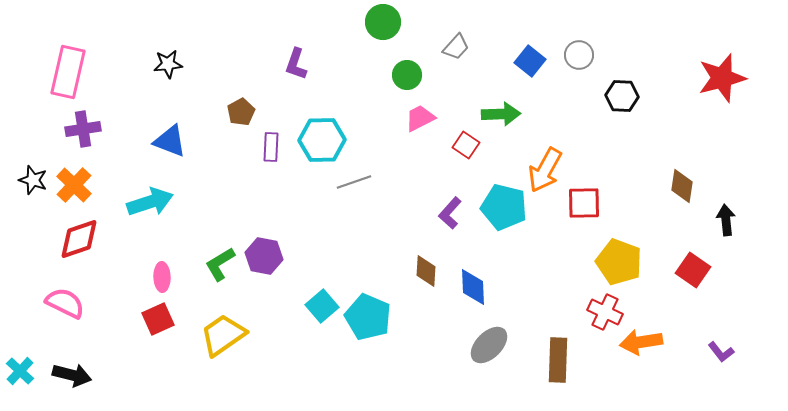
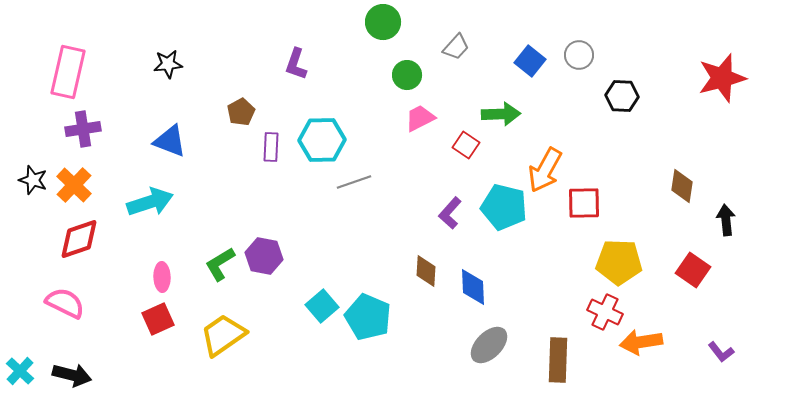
yellow pentagon at (619, 262): rotated 18 degrees counterclockwise
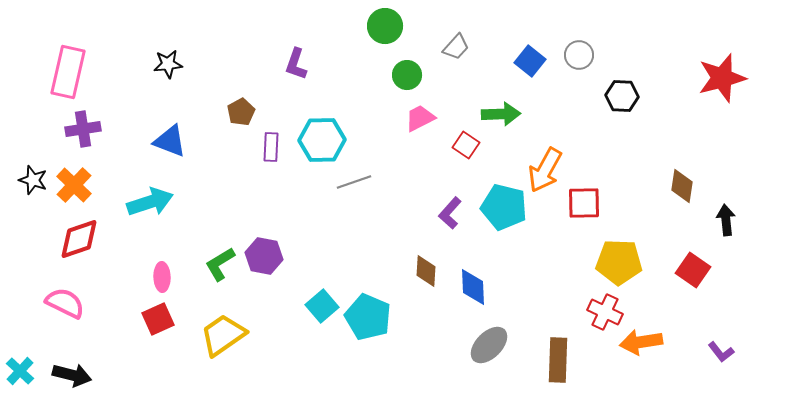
green circle at (383, 22): moved 2 px right, 4 px down
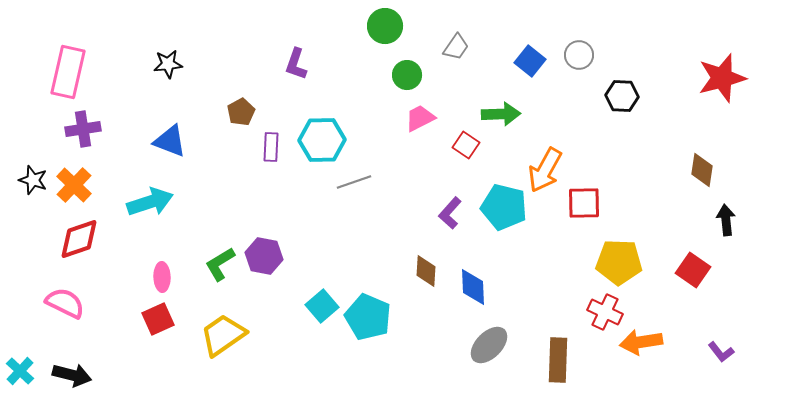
gray trapezoid at (456, 47): rotated 8 degrees counterclockwise
brown diamond at (682, 186): moved 20 px right, 16 px up
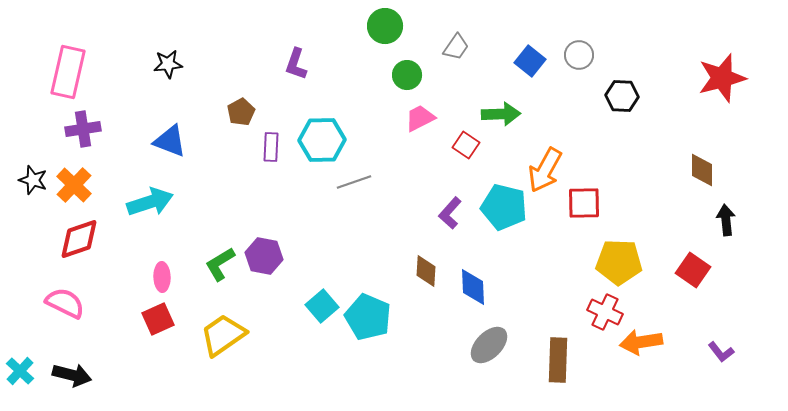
brown diamond at (702, 170): rotated 8 degrees counterclockwise
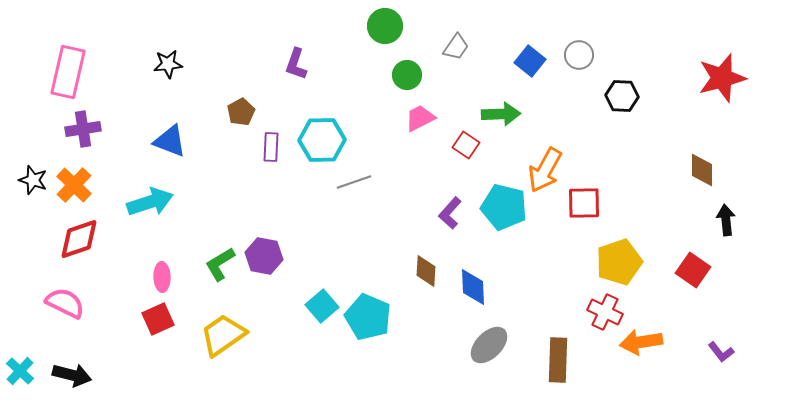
yellow pentagon at (619, 262): rotated 21 degrees counterclockwise
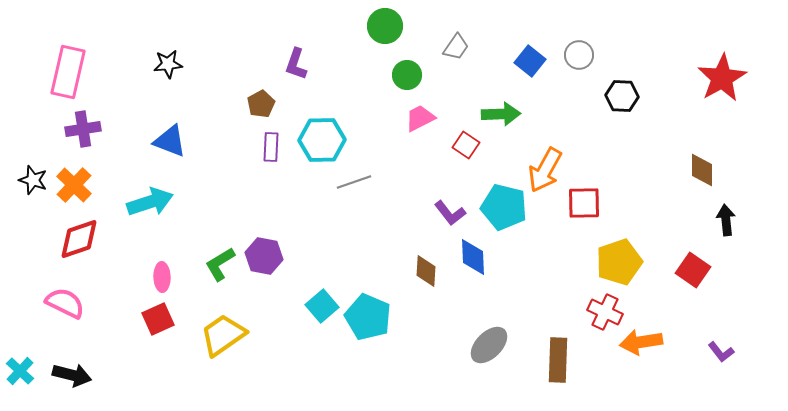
red star at (722, 78): rotated 15 degrees counterclockwise
brown pentagon at (241, 112): moved 20 px right, 8 px up
purple L-shape at (450, 213): rotated 80 degrees counterclockwise
blue diamond at (473, 287): moved 30 px up
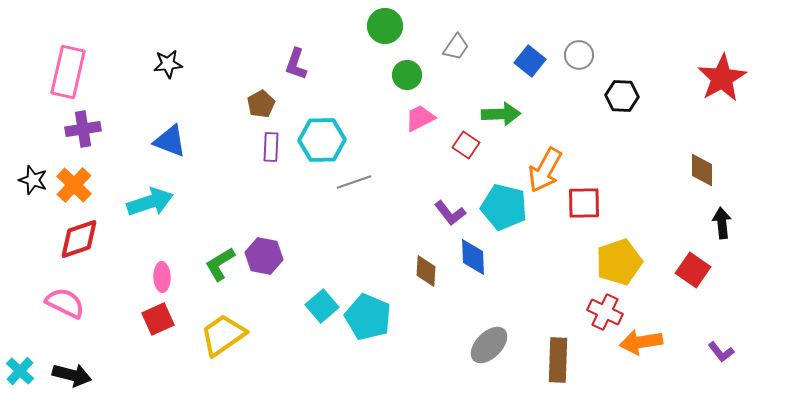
black arrow at (726, 220): moved 4 px left, 3 px down
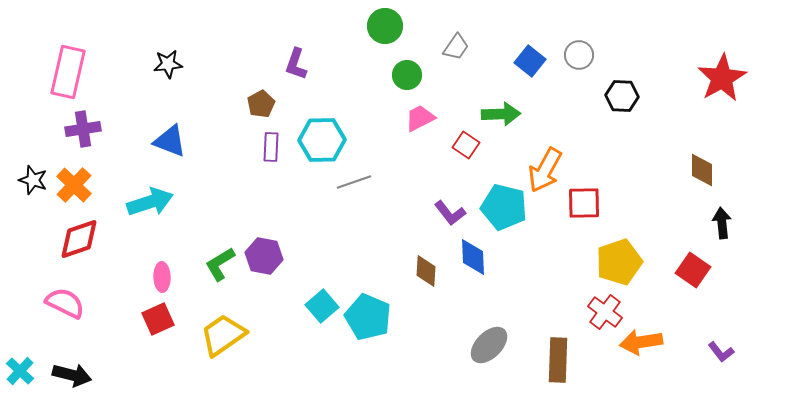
red cross at (605, 312): rotated 12 degrees clockwise
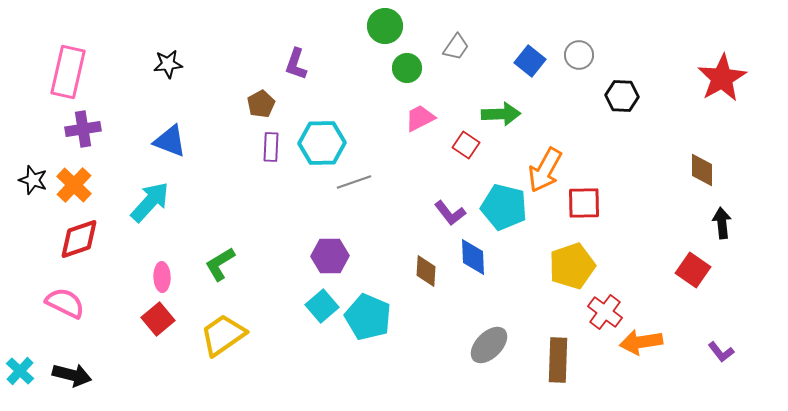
green circle at (407, 75): moved 7 px up
cyan hexagon at (322, 140): moved 3 px down
cyan arrow at (150, 202): rotated 30 degrees counterclockwise
purple hexagon at (264, 256): moved 66 px right; rotated 12 degrees counterclockwise
yellow pentagon at (619, 262): moved 47 px left, 4 px down
red square at (158, 319): rotated 16 degrees counterclockwise
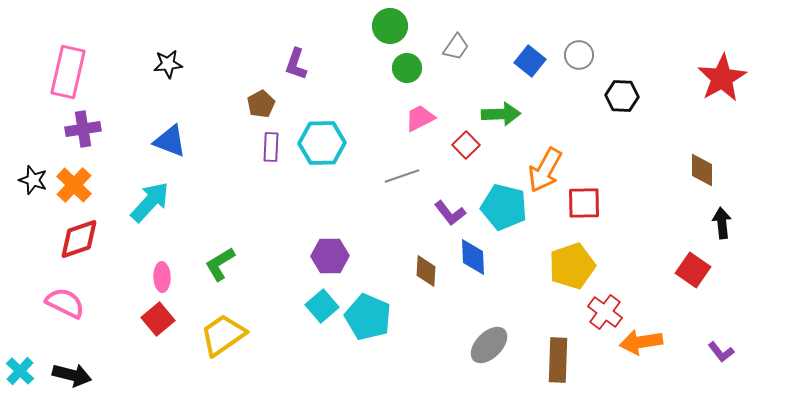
green circle at (385, 26): moved 5 px right
red square at (466, 145): rotated 12 degrees clockwise
gray line at (354, 182): moved 48 px right, 6 px up
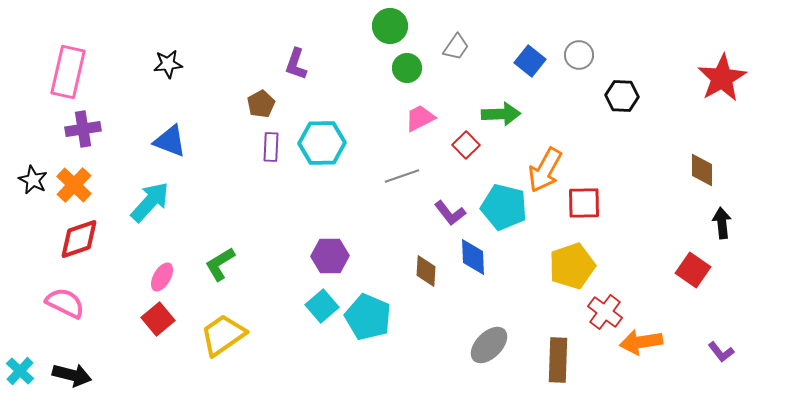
black star at (33, 180): rotated 8 degrees clockwise
pink ellipse at (162, 277): rotated 32 degrees clockwise
